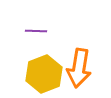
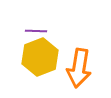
yellow hexagon: moved 4 px left, 17 px up
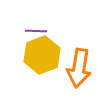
yellow hexagon: moved 2 px right, 2 px up
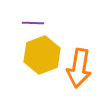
purple line: moved 3 px left, 8 px up
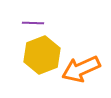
orange arrow: moved 2 px right, 1 px down; rotated 57 degrees clockwise
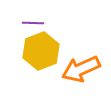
yellow hexagon: moved 1 px left, 4 px up
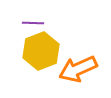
orange arrow: moved 3 px left
